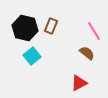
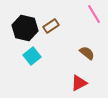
brown rectangle: rotated 35 degrees clockwise
pink line: moved 17 px up
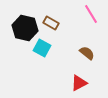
pink line: moved 3 px left
brown rectangle: moved 3 px up; rotated 63 degrees clockwise
cyan square: moved 10 px right, 8 px up; rotated 24 degrees counterclockwise
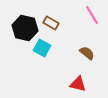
pink line: moved 1 px right, 1 px down
red triangle: moved 1 px left, 1 px down; rotated 42 degrees clockwise
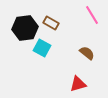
black hexagon: rotated 20 degrees counterclockwise
red triangle: rotated 30 degrees counterclockwise
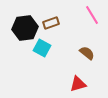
brown rectangle: rotated 49 degrees counterclockwise
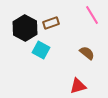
black hexagon: rotated 25 degrees counterclockwise
cyan square: moved 1 px left, 2 px down
red triangle: moved 2 px down
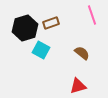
pink line: rotated 12 degrees clockwise
black hexagon: rotated 15 degrees clockwise
brown semicircle: moved 5 px left
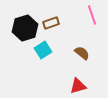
cyan square: moved 2 px right; rotated 30 degrees clockwise
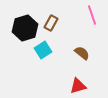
brown rectangle: rotated 42 degrees counterclockwise
